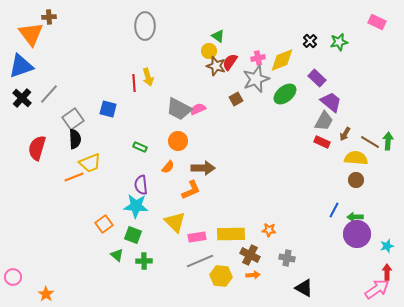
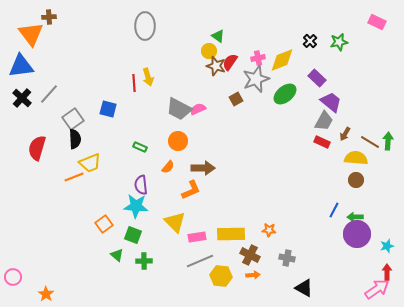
blue triangle at (21, 66): rotated 12 degrees clockwise
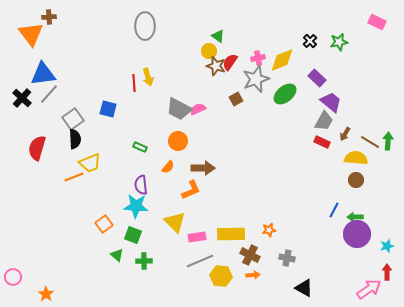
blue triangle at (21, 66): moved 22 px right, 8 px down
orange star at (269, 230): rotated 16 degrees counterclockwise
pink arrow at (377, 289): moved 8 px left
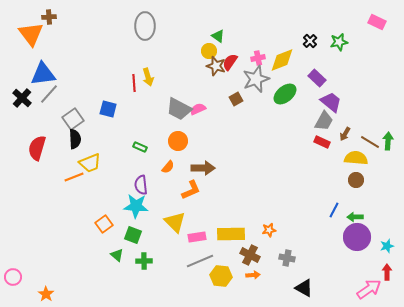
purple circle at (357, 234): moved 3 px down
